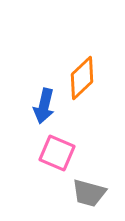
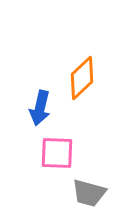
blue arrow: moved 4 px left, 2 px down
pink square: rotated 21 degrees counterclockwise
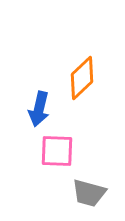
blue arrow: moved 1 px left, 1 px down
pink square: moved 2 px up
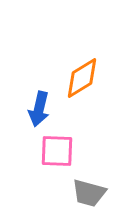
orange diamond: rotated 12 degrees clockwise
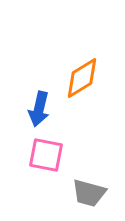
pink square: moved 11 px left, 4 px down; rotated 9 degrees clockwise
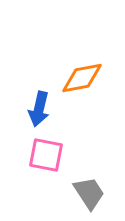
orange diamond: rotated 21 degrees clockwise
gray trapezoid: rotated 138 degrees counterclockwise
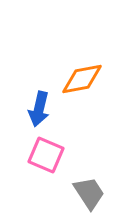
orange diamond: moved 1 px down
pink square: rotated 12 degrees clockwise
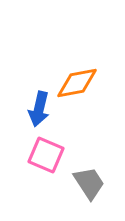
orange diamond: moved 5 px left, 4 px down
gray trapezoid: moved 10 px up
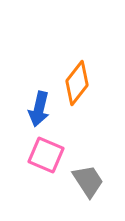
orange diamond: rotated 42 degrees counterclockwise
gray trapezoid: moved 1 px left, 2 px up
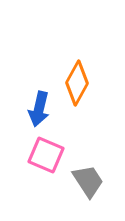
orange diamond: rotated 9 degrees counterclockwise
